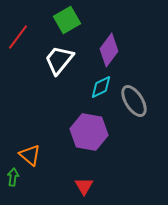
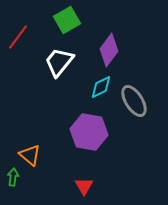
white trapezoid: moved 2 px down
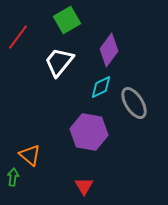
gray ellipse: moved 2 px down
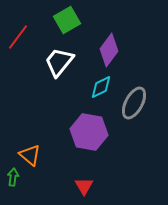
gray ellipse: rotated 60 degrees clockwise
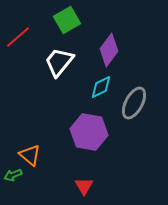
red line: rotated 12 degrees clockwise
green arrow: moved 2 px up; rotated 120 degrees counterclockwise
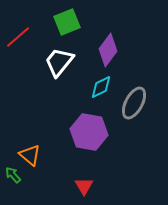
green square: moved 2 px down; rotated 8 degrees clockwise
purple diamond: moved 1 px left
green arrow: rotated 72 degrees clockwise
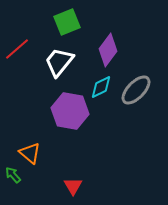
red line: moved 1 px left, 12 px down
gray ellipse: moved 2 px right, 13 px up; rotated 16 degrees clockwise
purple hexagon: moved 19 px left, 21 px up
orange triangle: moved 2 px up
red triangle: moved 11 px left
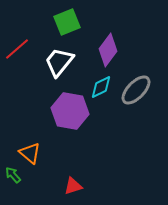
red triangle: rotated 42 degrees clockwise
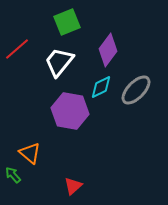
red triangle: rotated 24 degrees counterclockwise
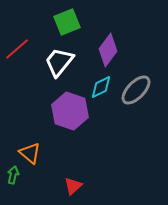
purple hexagon: rotated 9 degrees clockwise
green arrow: rotated 54 degrees clockwise
